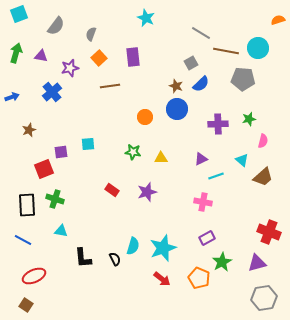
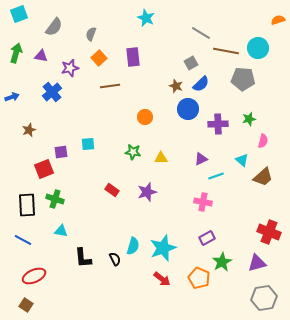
gray semicircle at (56, 26): moved 2 px left, 1 px down
blue circle at (177, 109): moved 11 px right
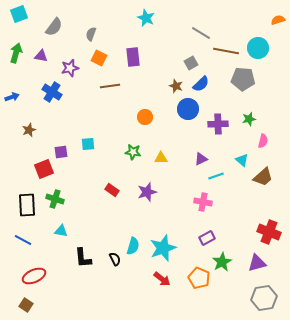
orange square at (99, 58): rotated 21 degrees counterclockwise
blue cross at (52, 92): rotated 18 degrees counterclockwise
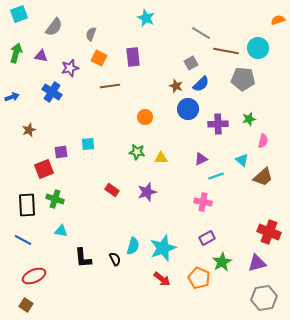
green star at (133, 152): moved 4 px right
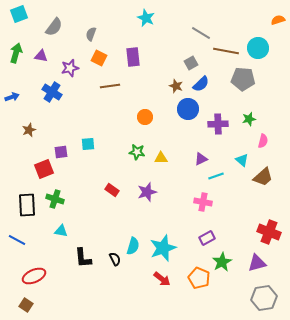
blue line at (23, 240): moved 6 px left
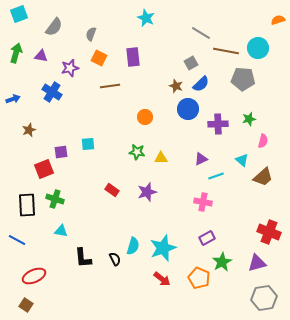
blue arrow at (12, 97): moved 1 px right, 2 px down
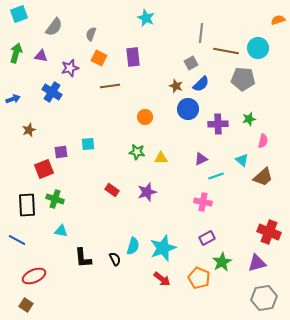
gray line at (201, 33): rotated 66 degrees clockwise
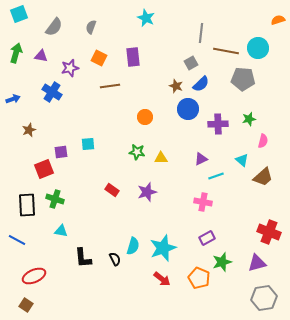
gray semicircle at (91, 34): moved 7 px up
green star at (222, 262): rotated 12 degrees clockwise
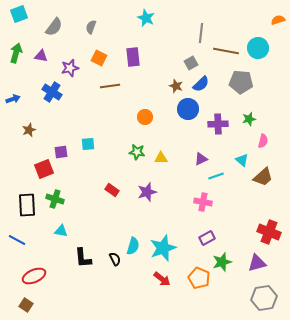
gray pentagon at (243, 79): moved 2 px left, 3 px down
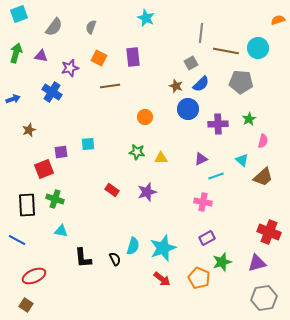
green star at (249, 119): rotated 16 degrees counterclockwise
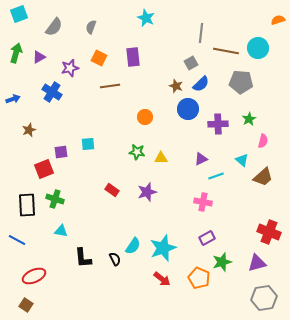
purple triangle at (41, 56): moved 2 px left, 1 px down; rotated 40 degrees counterclockwise
cyan semicircle at (133, 246): rotated 18 degrees clockwise
